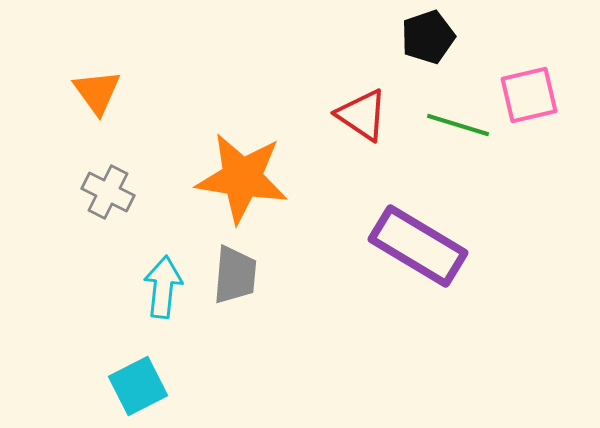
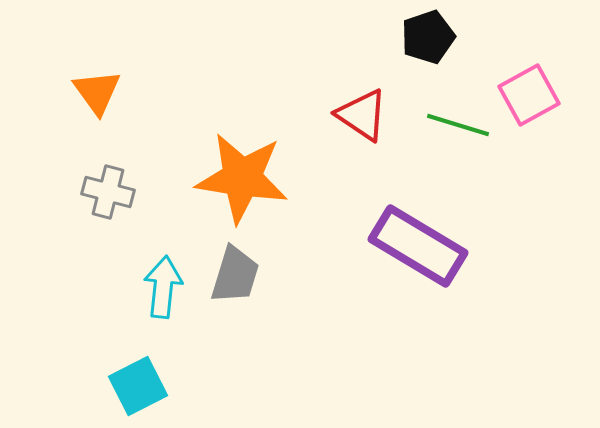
pink square: rotated 16 degrees counterclockwise
gray cross: rotated 12 degrees counterclockwise
gray trapezoid: rotated 12 degrees clockwise
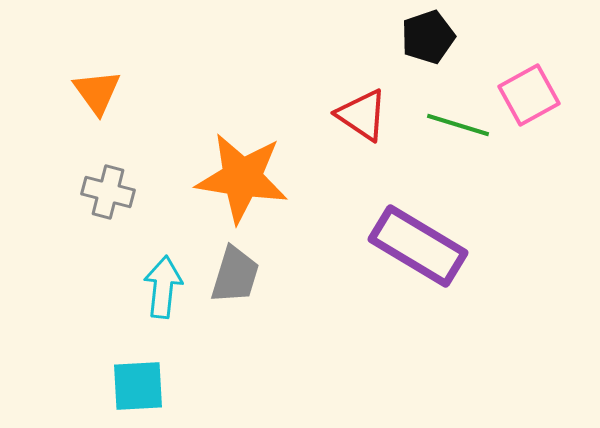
cyan square: rotated 24 degrees clockwise
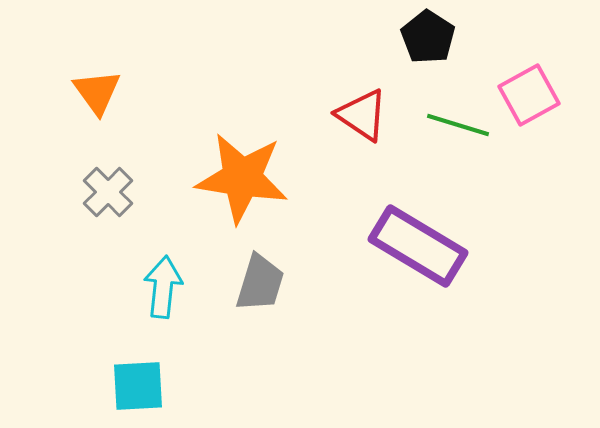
black pentagon: rotated 20 degrees counterclockwise
gray cross: rotated 30 degrees clockwise
gray trapezoid: moved 25 px right, 8 px down
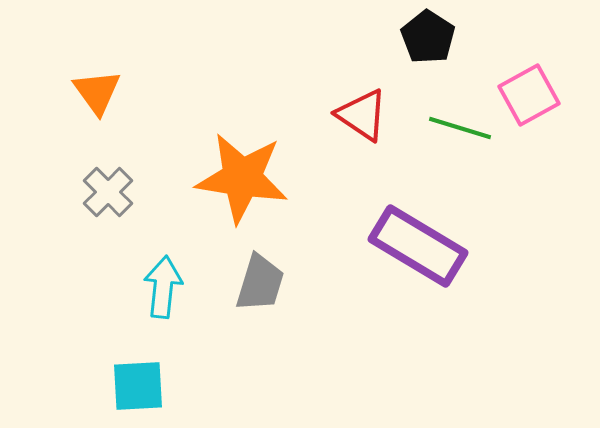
green line: moved 2 px right, 3 px down
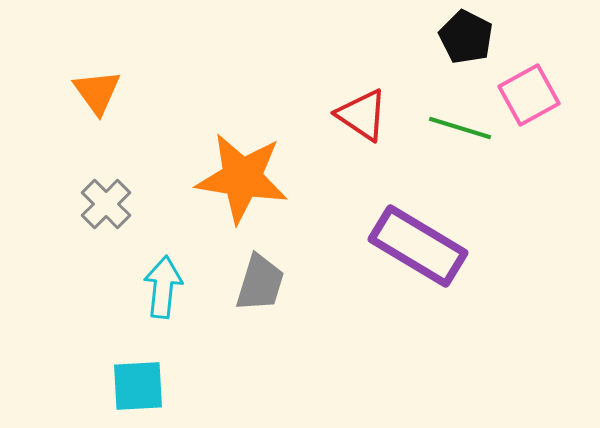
black pentagon: moved 38 px right; rotated 6 degrees counterclockwise
gray cross: moved 2 px left, 12 px down
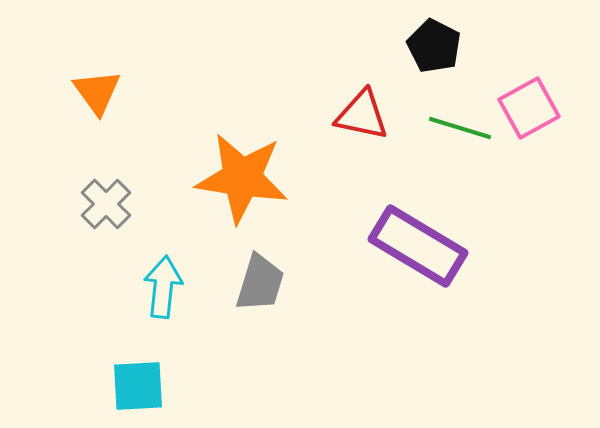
black pentagon: moved 32 px left, 9 px down
pink square: moved 13 px down
red triangle: rotated 22 degrees counterclockwise
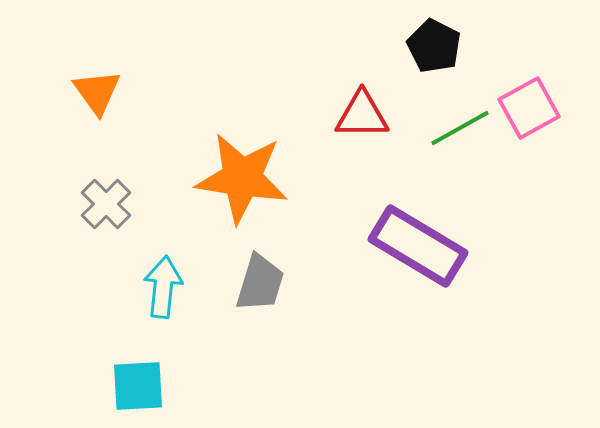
red triangle: rotated 12 degrees counterclockwise
green line: rotated 46 degrees counterclockwise
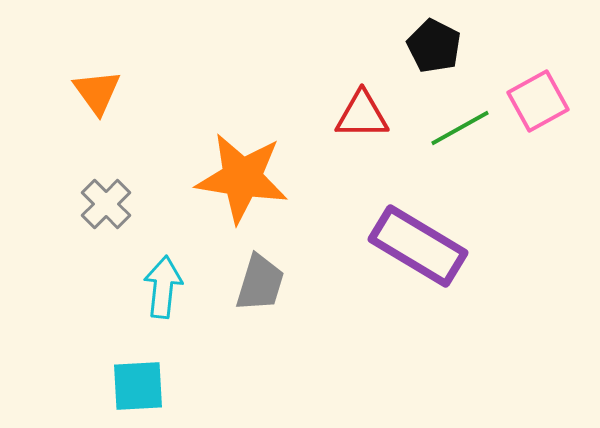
pink square: moved 9 px right, 7 px up
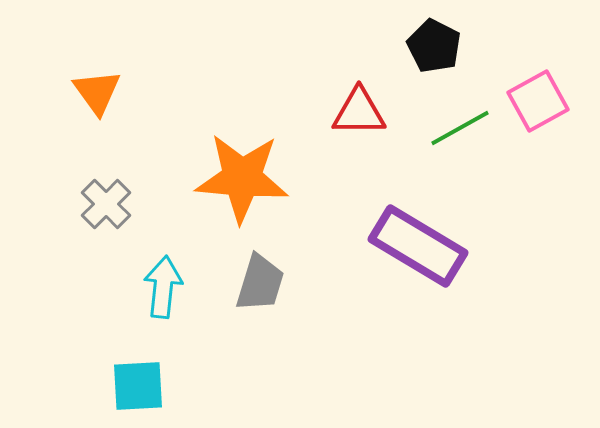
red triangle: moved 3 px left, 3 px up
orange star: rotated 4 degrees counterclockwise
